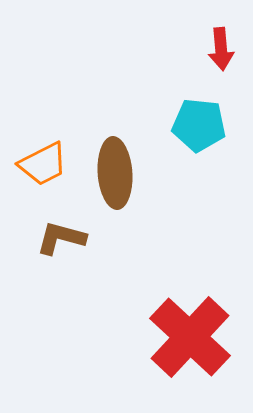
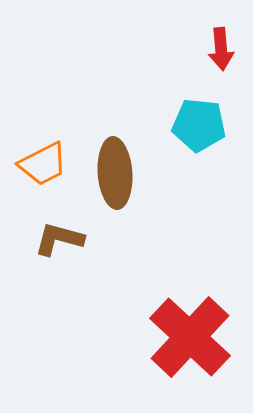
brown L-shape: moved 2 px left, 1 px down
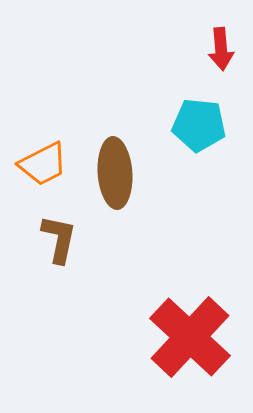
brown L-shape: rotated 87 degrees clockwise
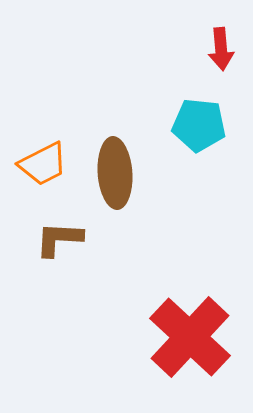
brown L-shape: rotated 99 degrees counterclockwise
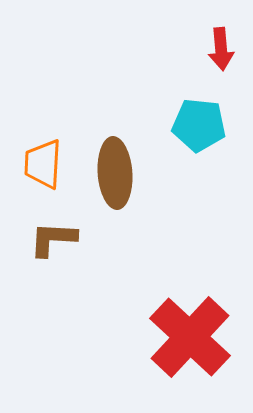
orange trapezoid: rotated 120 degrees clockwise
brown L-shape: moved 6 px left
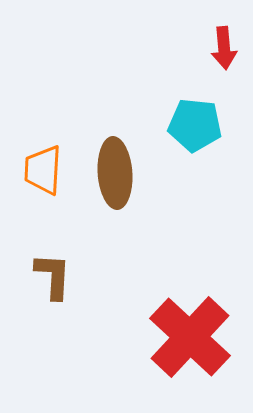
red arrow: moved 3 px right, 1 px up
cyan pentagon: moved 4 px left
orange trapezoid: moved 6 px down
brown L-shape: moved 37 px down; rotated 90 degrees clockwise
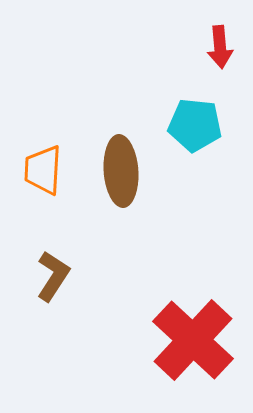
red arrow: moved 4 px left, 1 px up
brown ellipse: moved 6 px right, 2 px up
brown L-shape: rotated 30 degrees clockwise
red cross: moved 3 px right, 3 px down
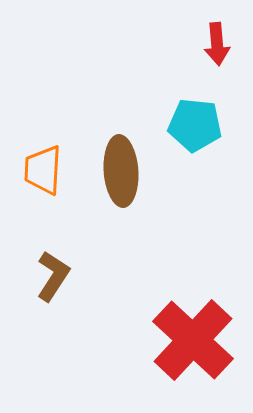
red arrow: moved 3 px left, 3 px up
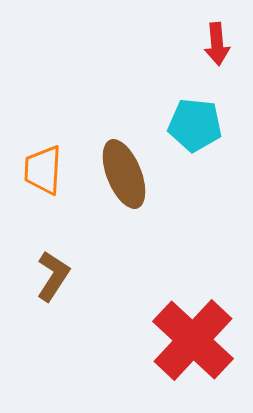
brown ellipse: moved 3 px right, 3 px down; rotated 18 degrees counterclockwise
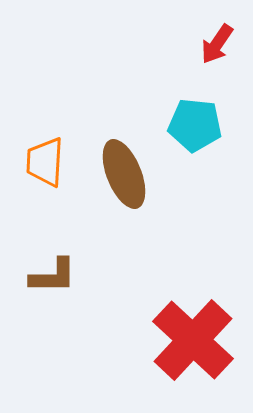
red arrow: rotated 39 degrees clockwise
orange trapezoid: moved 2 px right, 8 px up
brown L-shape: rotated 57 degrees clockwise
